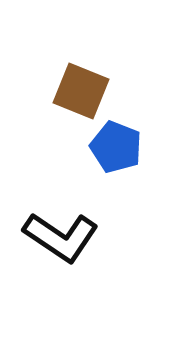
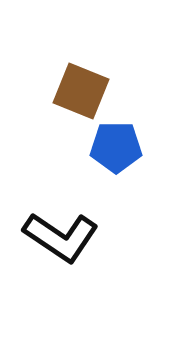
blue pentagon: rotated 21 degrees counterclockwise
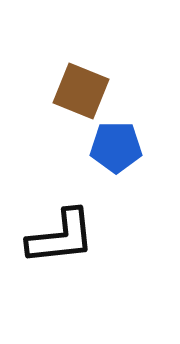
black L-shape: rotated 40 degrees counterclockwise
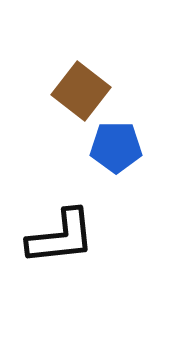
brown square: rotated 16 degrees clockwise
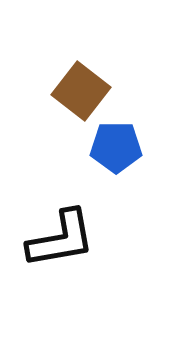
black L-shape: moved 2 px down; rotated 4 degrees counterclockwise
